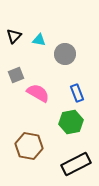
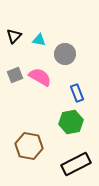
gray square: moved 1 px left
pink semicircle: moved 2 px right, 16 px up
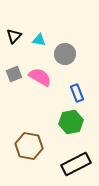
gray square: moved 1 px left, 1 px up
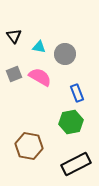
black triangle: rotated 21 degrees counterclockwise
cyan triangle: moved 7 px down
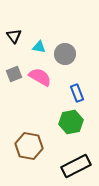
black rectangle: moved 2 px down
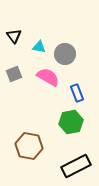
pink semicircle: moved 8 px right
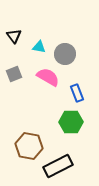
green hexagon: rotated 10 degrees clockwise
black rectangle: moved 18 px left
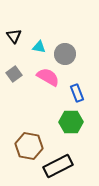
gray square: rotated 14 degrees counterclockwise
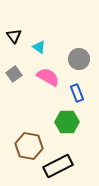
cyan triangle: rotated 24 degrees clockwise
gray circle: moved 14 px right, 5 px down
green hexagon: moved 4 px left
